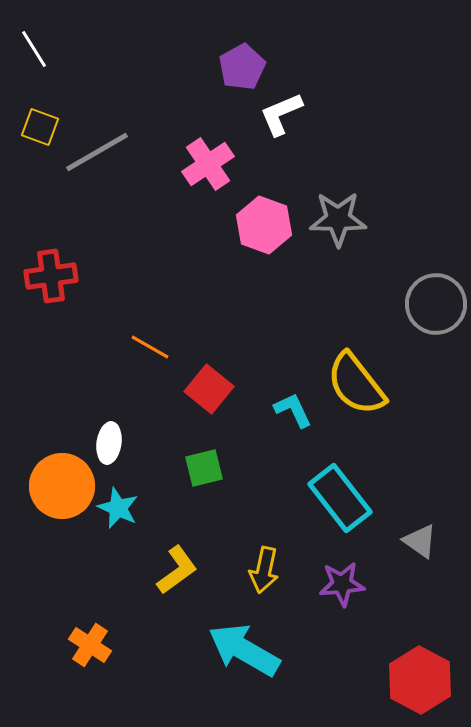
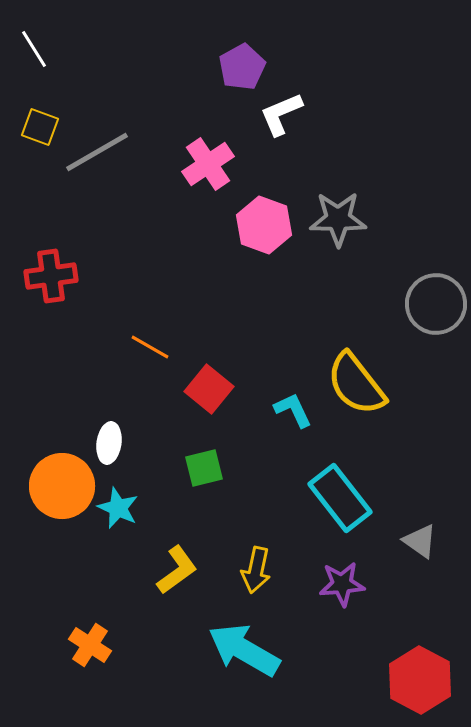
yellow arrow: moved 8 px left
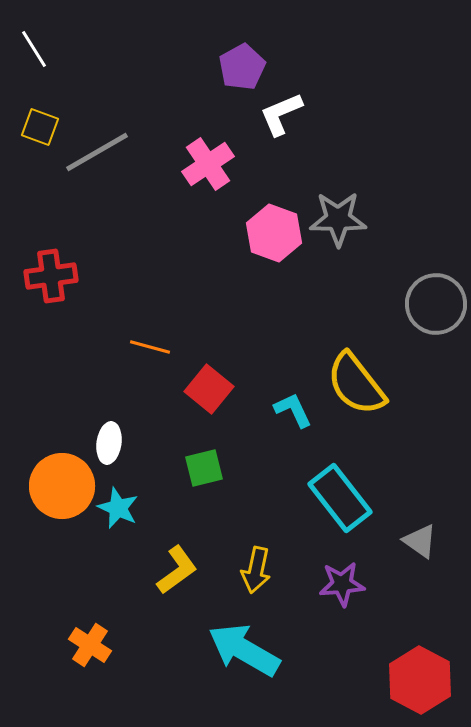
pink hexagon: moved 10 px right, 8 px down
orange line: rotated 15 degrees counterclockwise
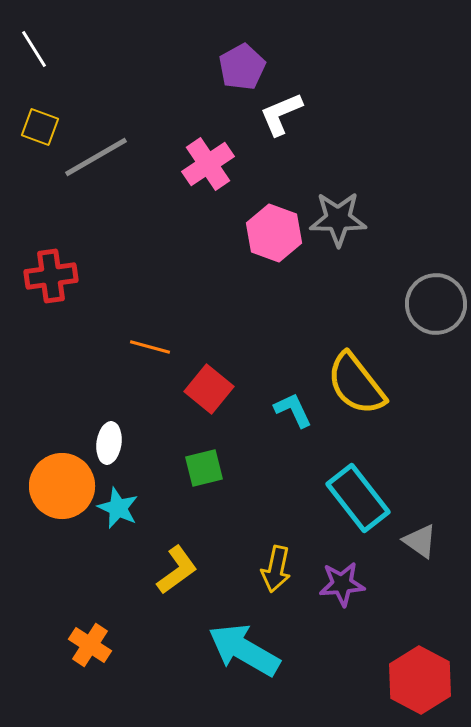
gray line: moved 1 px left, 5 px down
cyan rectangle: moved 18 px right
yellow arrow: moved 20 px right, 1 px up
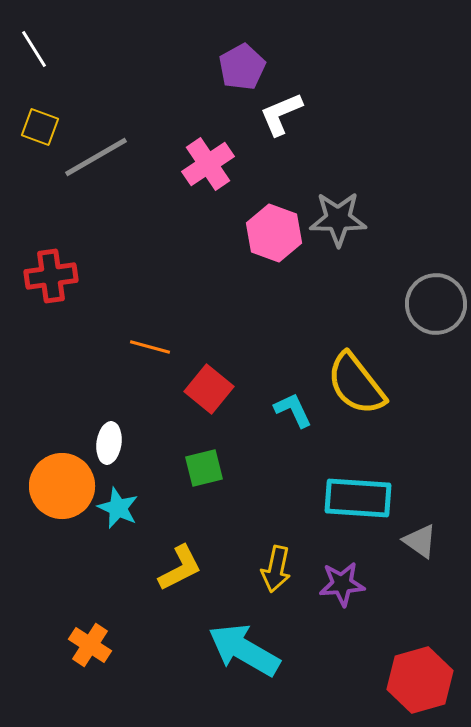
cyan rectangle: rotated 48 degrees counterclockwise
yellow L-shape: moved 3 px right, 2 px up; rotated 9 degrees clockwise
red hexagon: rotated 16 degrees clockwise
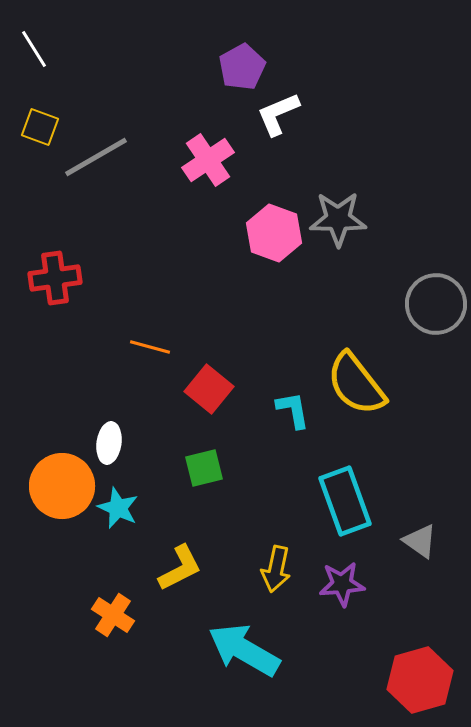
white L-shape: moved 3 px left
pink cross: moved 4 px up
red cross: moved 4 px right, 2 px down
cyan L-shape: rotated 15 degrees clockwise
cyan rectangle: moved 13 px left, 3 px down; rotated 66 degrees clockwise
orange cross: moved 23 px right, 30 px up
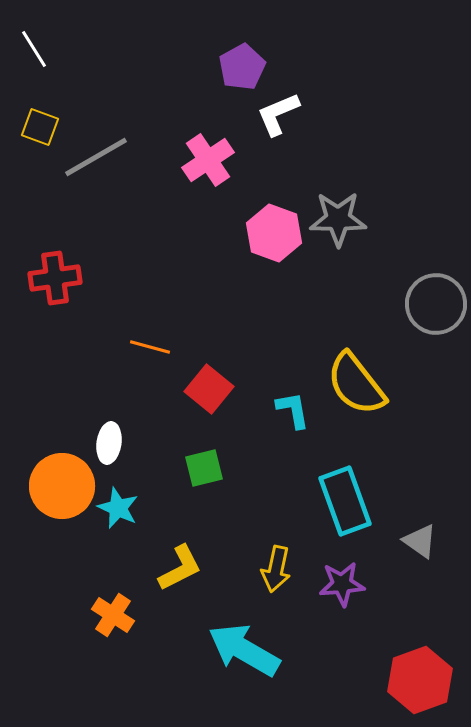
red hexagon: rotated 4 degrees counterclockwise
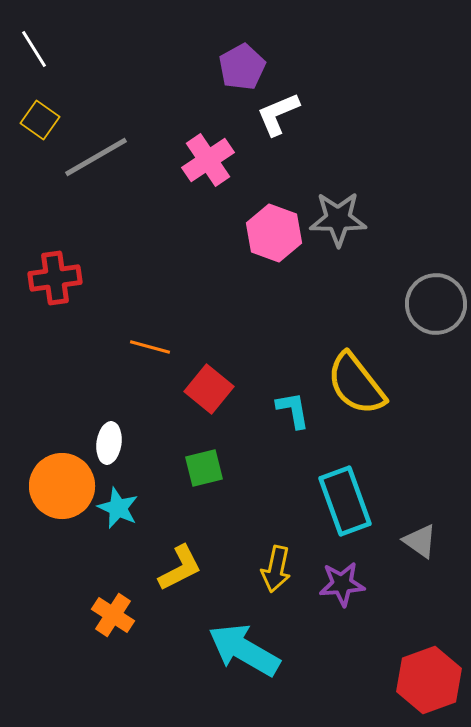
yellow square: moved 7 px up; rotated 15 degrees clockwise
red hexagon: moved 9 px right
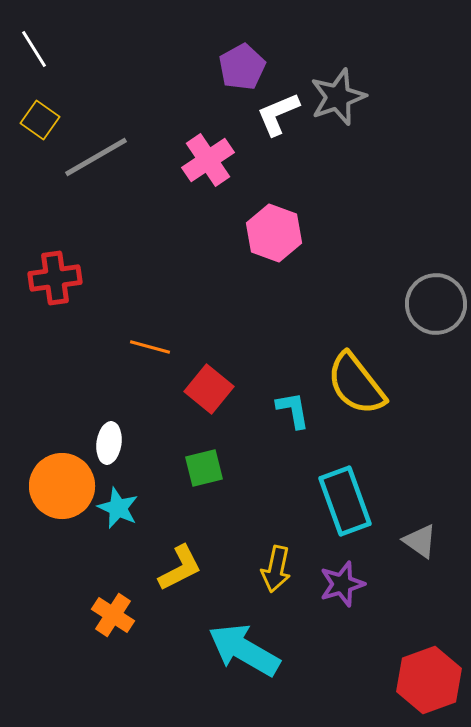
gray star: moved 122 px up; rotated 20 degrees counterclockwise
purple star: rotated 12 degrees counterclockwise
